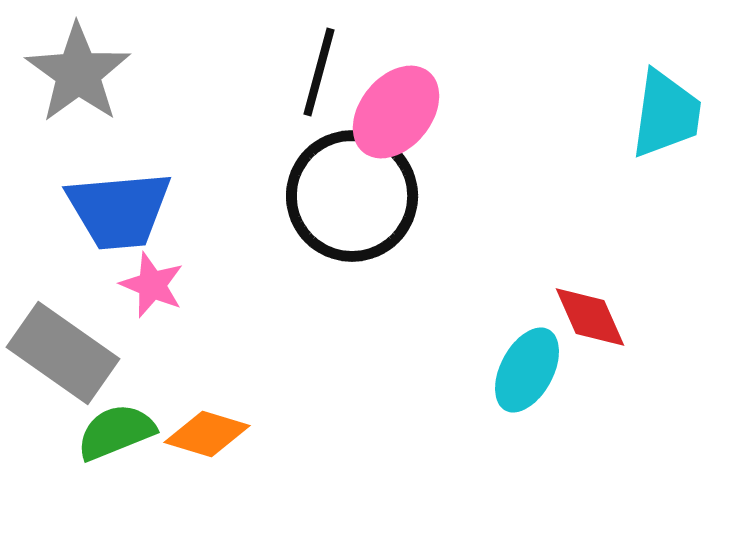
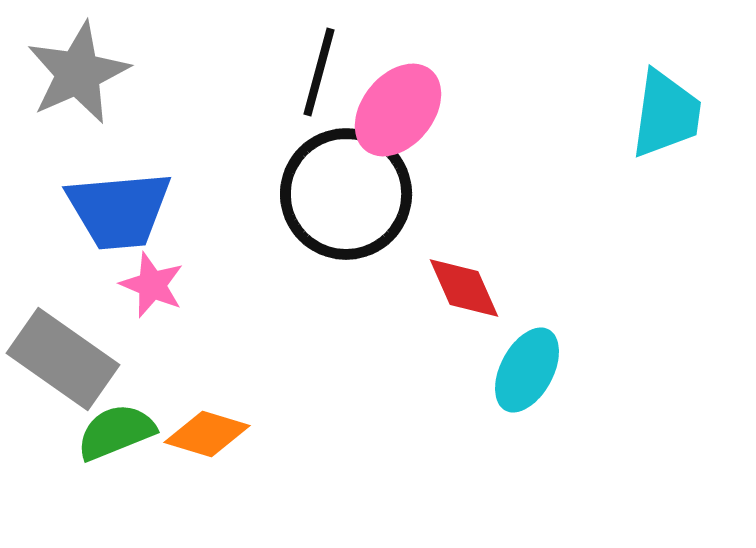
gray star: rotated 12 degrees clockwise
pink ellipse: moved 2 px right, 2 px up
black circle: moved 6 px left, 2 px up
red diamond: moved 126 px left, 29 px up
gray rectangle: moved 6 px down
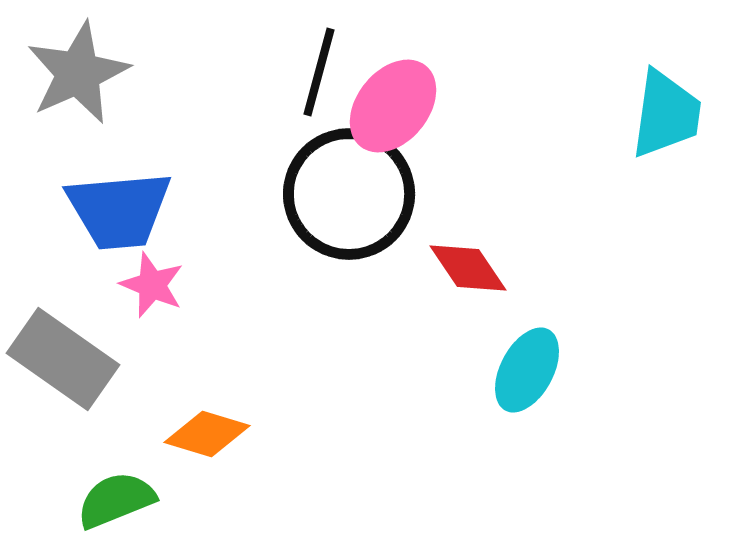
pink ellipse: moved 5 px left, 4 px up
black circle: moved 3 px right
red diamond: moved 4 px right, 20 px up; rotated 10 degrees counterclockwise
green semicircle: moved 68 px down
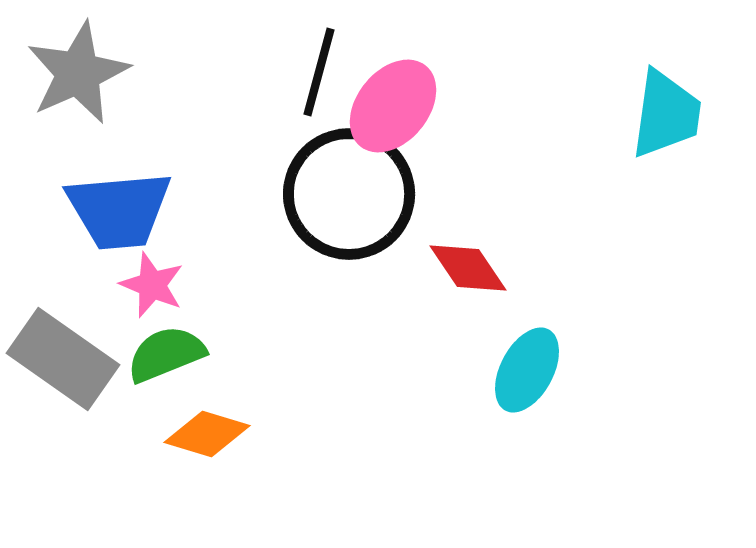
green semicircle: moved 50 px right, 146 px up
